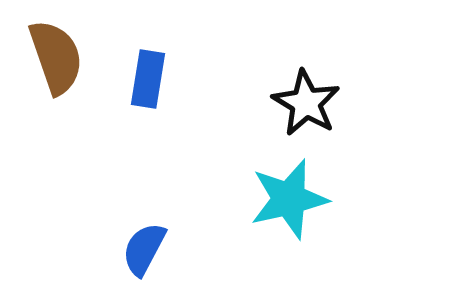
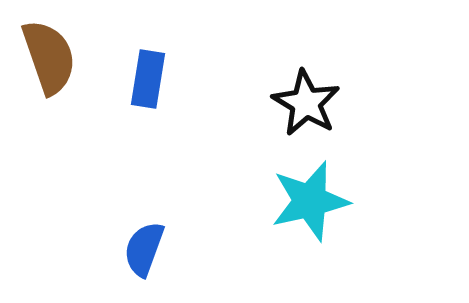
brown semicircle: moved 7 px left
cyan star: moved 21 px right, 2 px down
blue semicircle: rotated 8 degrees counterclockwise
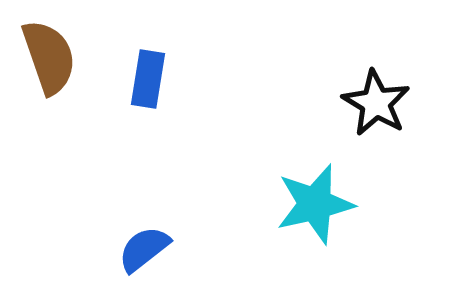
black star: moved 70 px right
cyan star: moved 5 px right, 3 px down
blue semicircle: rotated 32 degrees clockwise
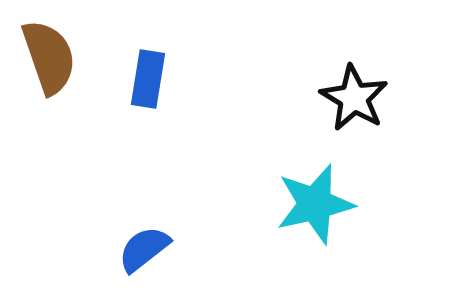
black star: moved 22 px left, 5 px up
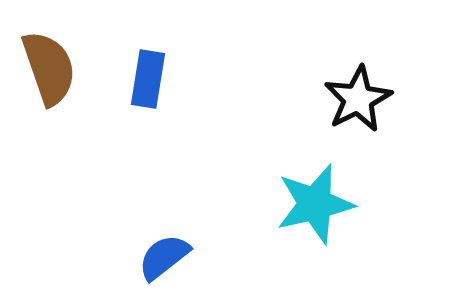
brown semicircle: moved 11 px down
black star: moved 4 px right, 1 px down; rotated 14 degrees clockwise
blue semicircle: moved 20 px right, 8 px down
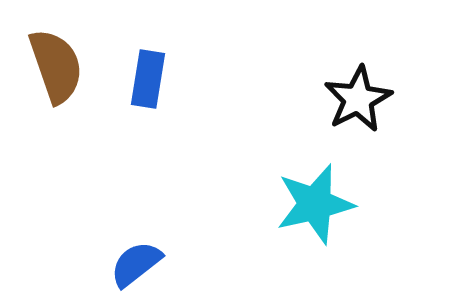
brown semicircle: moved 7 px right, 2 px up
blue semicircle: moved 28 px left, 7 px down
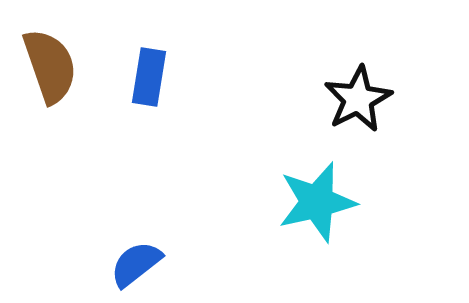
brown semicircle: moved 6 px left
blue rectangle: moved 1 px right, 2 px up
cyan star: moved 2 px right, 2 px up
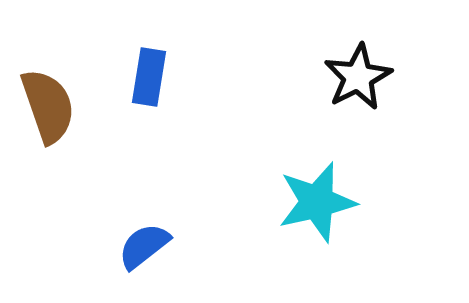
brown semicircle: moved 2 px left, 40 px down
black star: moved 22 px up
blue semicircle: moved 8 px right, 18 px up
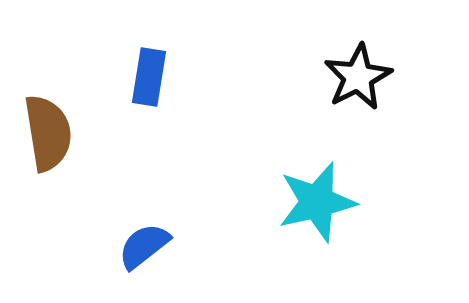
brown semicircle: moved 27 px down; rotated 10 degrees clockwise
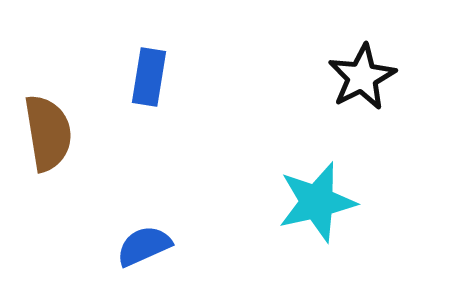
black star: moved 4 px right
blue semicircle: rotated 14 degrees clockwise
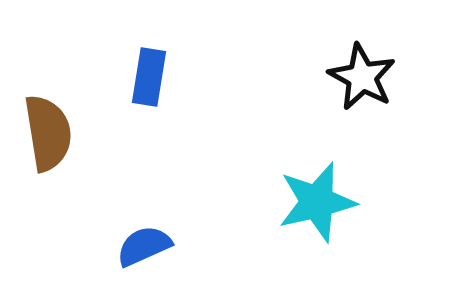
black star: rotated 16 degrees counterclockwise
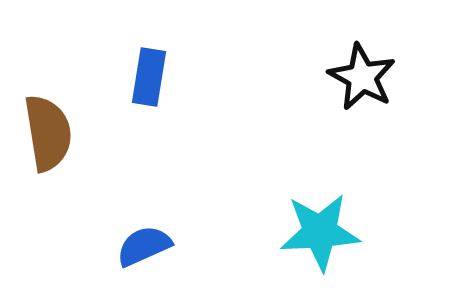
cyan star: moved 3 px right, 30 px down; rotated 10 degrees clockwise
